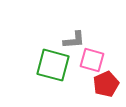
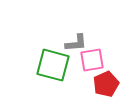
gray L-shape: moved 2 px right, 3 px down
pink square: rotated 25 degrees counterclockwise
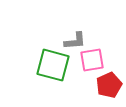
gray L-shape: moved 1 px left, 2 px up
red pentagon: moved 3 px right, 1 px down
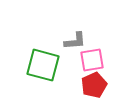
green square: moved 10 px left
red pentagon: moved 15 px left
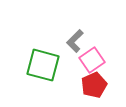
gray L-shape: rotated 140 degrees clockwise
pink square: rotated 25 degrees counterclockwise
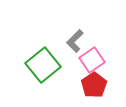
green square: rotated 36 degrees clockwise
red pentagon: rotated 10 degrees counterclockwise
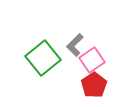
gray L-shape: moved 4 px down
green square: moved 7 px up
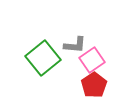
gray L-shape: rotated 130 degrees counterclockwise
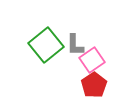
gray L-shape: rotated 85 degrees clockwise
green square: moved 3 px right, 13 px up
